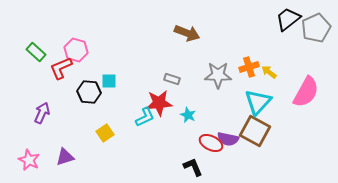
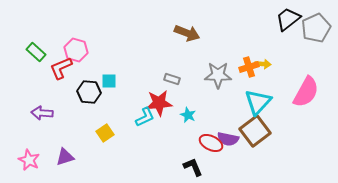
yellow arrow: moved 6 px left, 8 px up; rotated 147 degrees clockwise
purple arrow: rotated 110 degrees counterclockwise
brown square: rotated 24 degrees clockwise
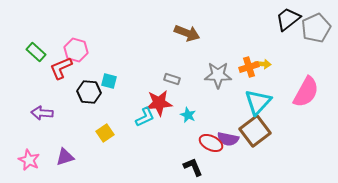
cyan square: rotated 14 degrees clockwise
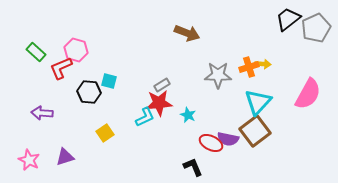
gray rectangle: moved 10 px left, 6 px down; rotated 49 degrees counterclockwise
pink semicircle: moved 2 px right, 2 px down
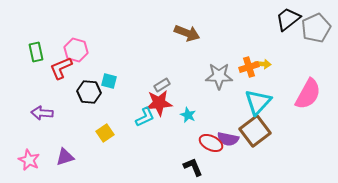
green rectangle: rotated 36 degrees clockwise
gray star: moved 1 px right, 1 px down
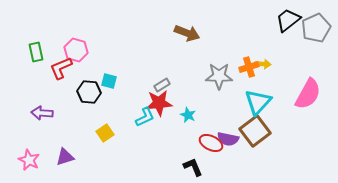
black trapezoid: moved 1 px down
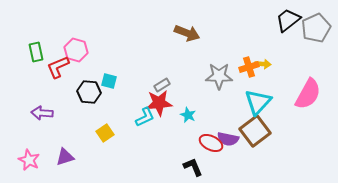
red L-shape: moved 3 px left, 1 px up
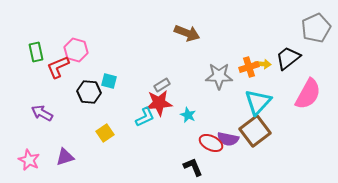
black trapezoid: moved 38 px down
purple arrow: rotated 25 degrees clockwise
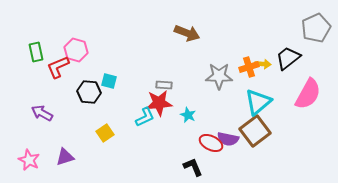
gray rectangle: moved 2 px right; rotated 35 degrees clockwise
cyan triangle: rotated 8 degrees clockwise
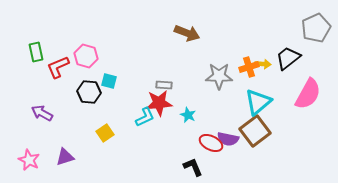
pink hexagon: moved 10 px right, 6 px down
